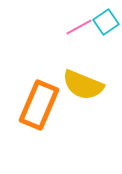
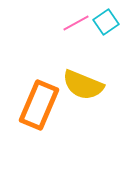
pink line: moved 3 px left, 4 px up
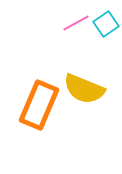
cyan square: moved 2 px down
yellow semicircle: moved 1 px right, 4 px down
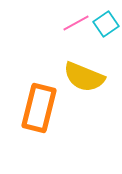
yellow semicircle: moved 12 px up
orange rectangle: moved 3 px down; rotated 9 degrees counterclockwise
